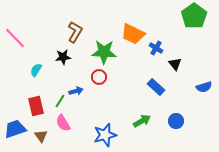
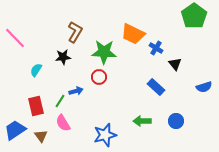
green arrow: rotated 150 degrees counterclockwise
blue trapezoid: moved 1 px down; rotated 15 degrees counterclockwise
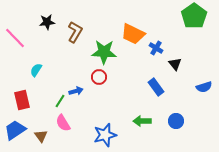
black star: moved 16 px left, 35 px up
blue rectangle: rotated 12 degrees clockwise
red rectangle: moved 14 px left, 6 px up
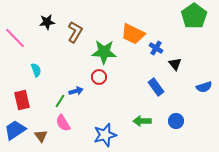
cyan semicircle: rotated 128 degrees clockwise
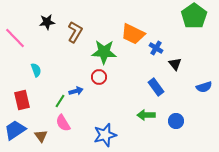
green arrow: moved 4 px right, 6 px up
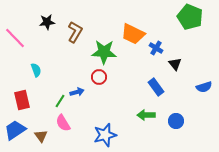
green pentagon: moved 4 px left, 1 px down; rotated 15 degrees counterclockwise
blue arrow: moved 1 px right, 1 px down
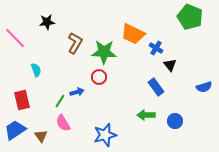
brown L-shape: moved 11 px down
black triangle: moved 5 px left, 1 px down
blue circle: moved 1 px left
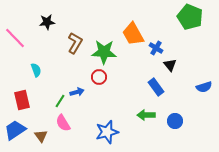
orange trapezoid: rotated 35 degrees clockwise
blue star: moved 2 px right, 3 px up
